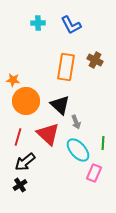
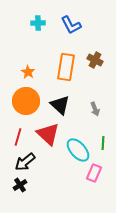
orange star: moved 15 px right, 8 px up; rotated 24 degrees clockwise
gray arrow: moved 19 px right, 13 px up
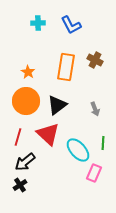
black triangle: moved 3 px left; rotated 40 degrees clockwise
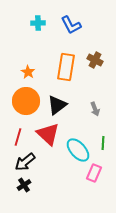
black cross: moved 4 px right
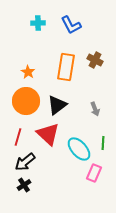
cyan ellipse: moved 1 px right, 1 px up
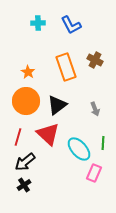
orange rectangle: rotated 28 degrees counterclockwise
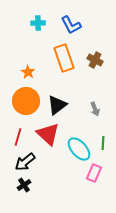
orange rectangle: moved 2 px left, 9 px up
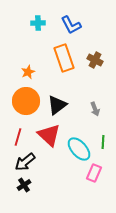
orange star: rotated 16 degrees clockwise
red triangle: moved 1 px right, 1 px down
green line: moved 1 px up
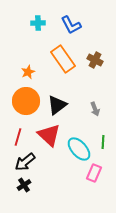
orange rectangle: moved 1 px left, 1 px down; rotated 16 degrees counterclockwise
